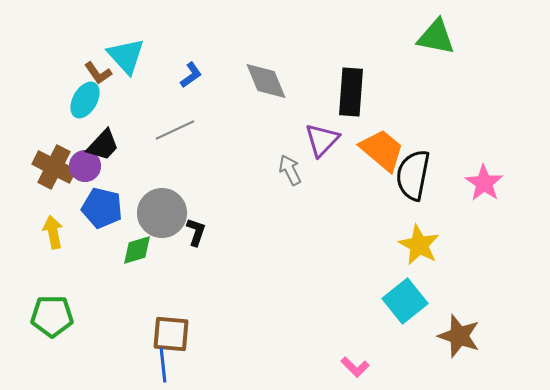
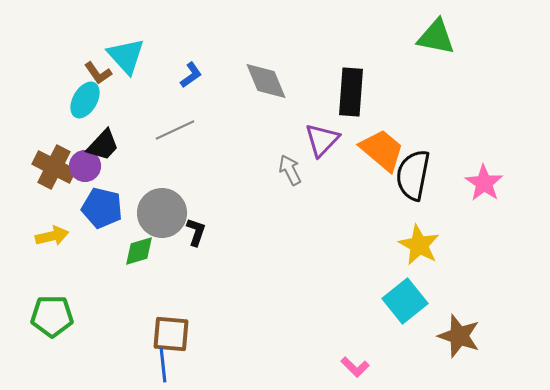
yellow arrow: moved 1 px left, 4 px down; rotated 88 degrees clockwise
green diamond: moved 2 px right, 1 px down
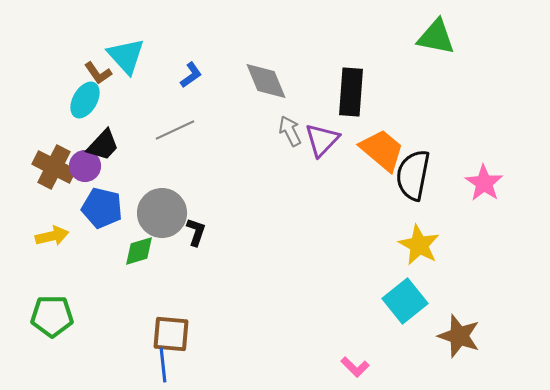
gray arrow: moved 39 px up
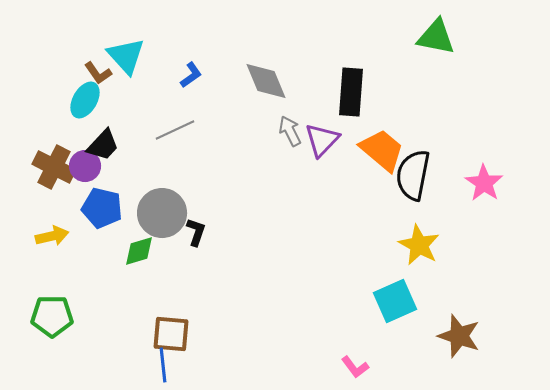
cyan square: moved 10 px left; rotated 15 degrees clockwise
pink L-shape: rotated 8 degrees clockwise
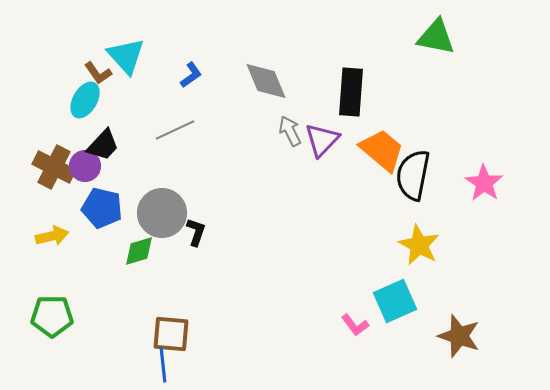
pink L-shape: moved 42 px up
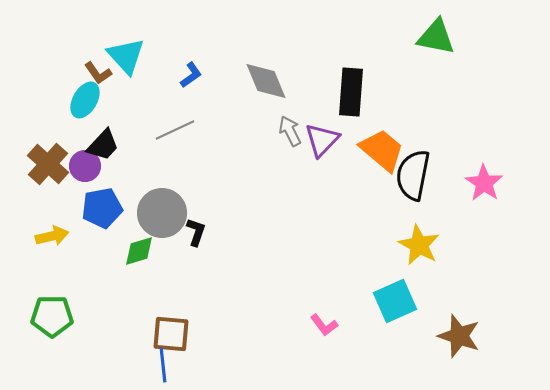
brown cross: moved 6 px left, 3 px up; rotated 15 degrees clockwise
blue pentagon: rotated 24 degrees counterclockwise
pink L-shape: moved 31 px left
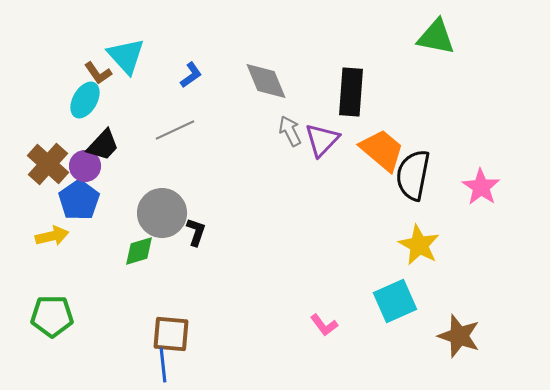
pink star: moved 3 px left, 4 px down
blue pentagon: moved 23 px left, 8 px up; rotated 24 degrees counterclockwise
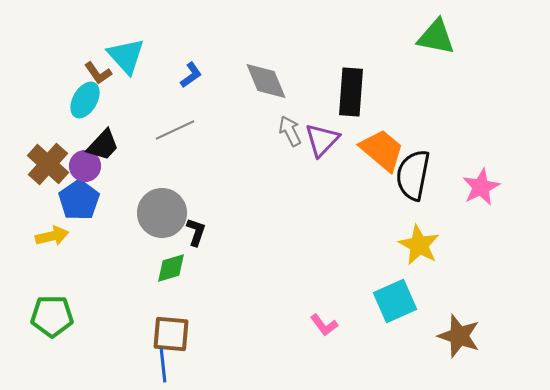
pink star: rotated 12 degrees clockwise
green diamond: moved 32 px right, 17 px down
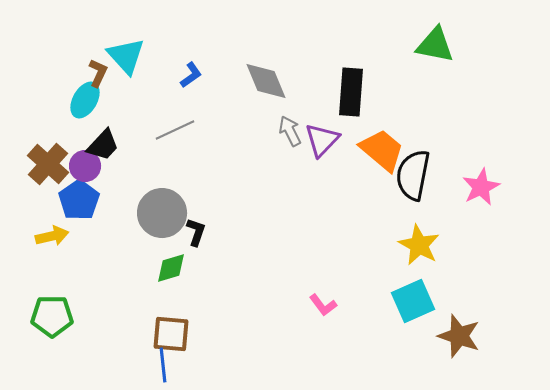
green triangle: moved 1 px left, 8 px down
brown L-shape: rotated 120 degrees counterclockwise
cyan square: moved 18 px right
pink L-shape: moved 1 px left, 20 px up
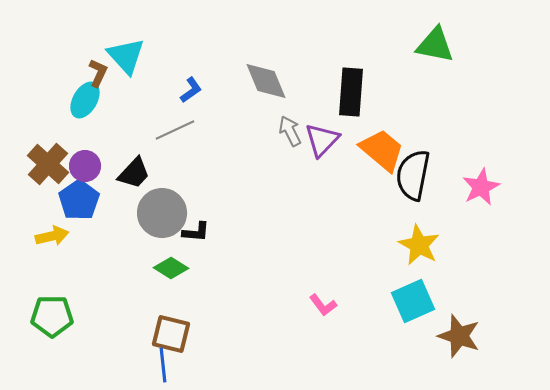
blue L-shape: moved 15 px down
black trapezoid: moved 31 px right, 28 px down
black L-shape: rotated 76 degrees clockwise
green diamond: rotated 48 degrees clockwise
brown square: rotated 9 degrees clockwise
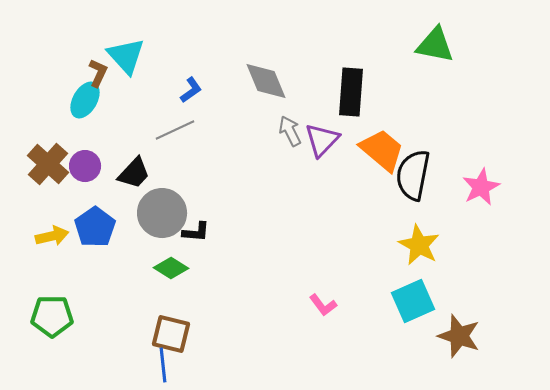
blue pentagon: moved 16 px right, 27 px down
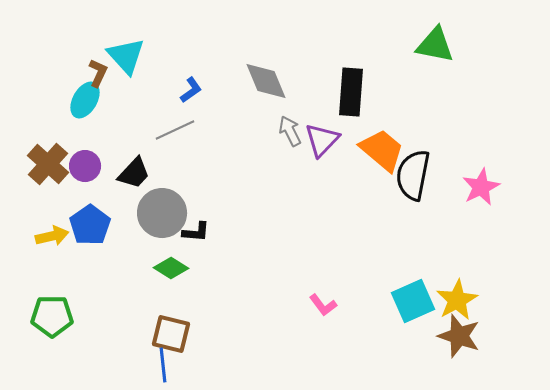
blue pentagon: moved 5 px left, 2 px up
yellow star: moved 38 px right, 55 px down; rotated 15 degrees clockwise
